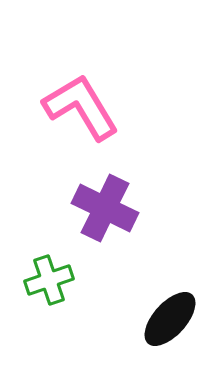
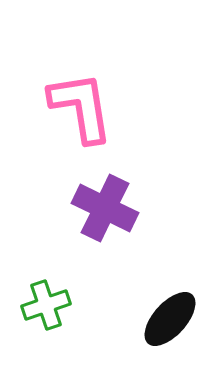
pink L-shape: rotated 22 degrees clockwise
green cross: moved 3 px left, 25 px down
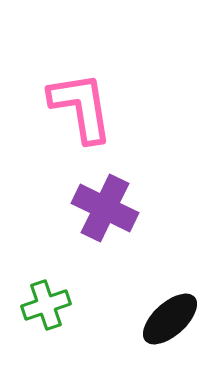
black ellipse: rotated 6 degrees clockwise
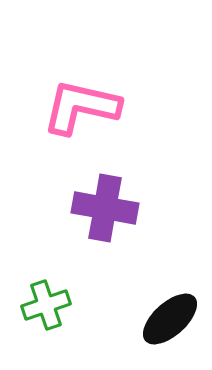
pink L-shape: rotated 68 degrees counterclockwise
purple cross: rotated 16 degrees counterclockwise
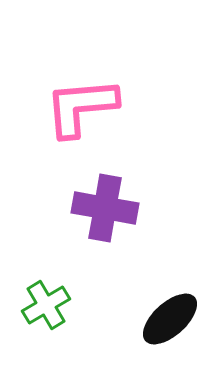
pink L-shape: rotated 18 degrees counterclockwise
green cross: rotated 12 degrees counterclockwise
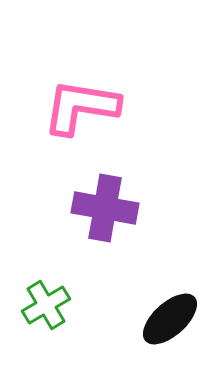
pink L-shape: rotated 14 degrees clockwise
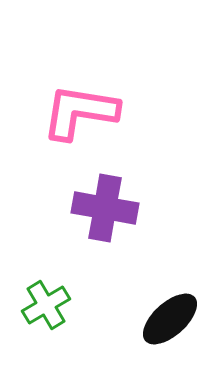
pink L-shape: moved 1 px left, 5 px down
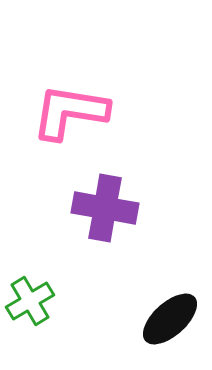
pink L-shape: moved 10 px left
green cross: moved 16 px left, 4 px up
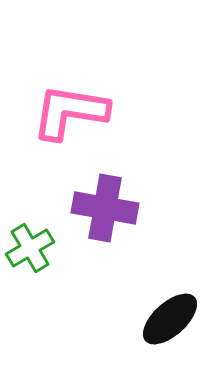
green cross: moved 53 px up
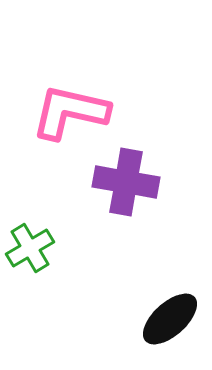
pink L-shape: rotated 4 degrees clockwise
purple cross: moved 21 px right, 26 px up
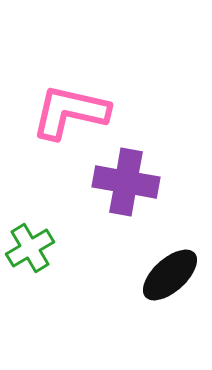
black ellipse: moved 44 px up
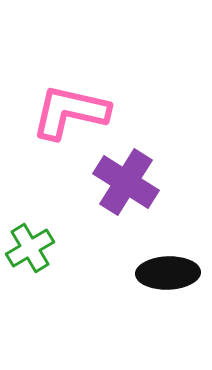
purple cross: rotated 22 degrees clockwise
black ellipse: moved 2 px left, 2 px up; rotated 40 degrees clockwise
